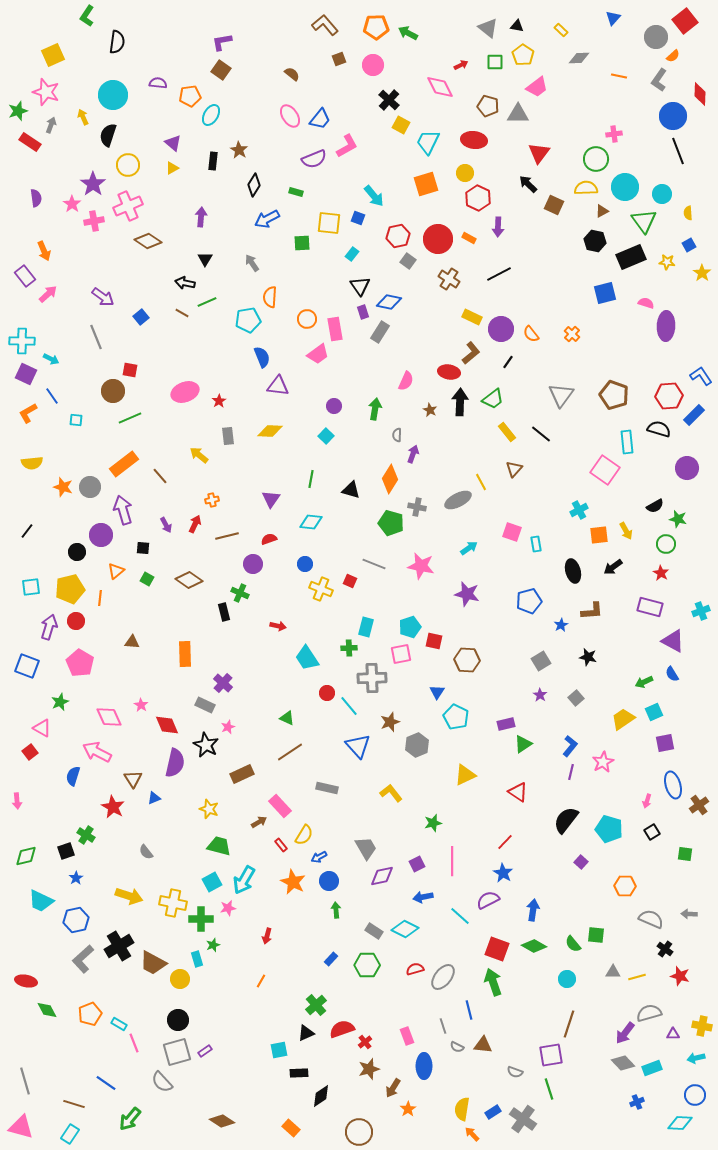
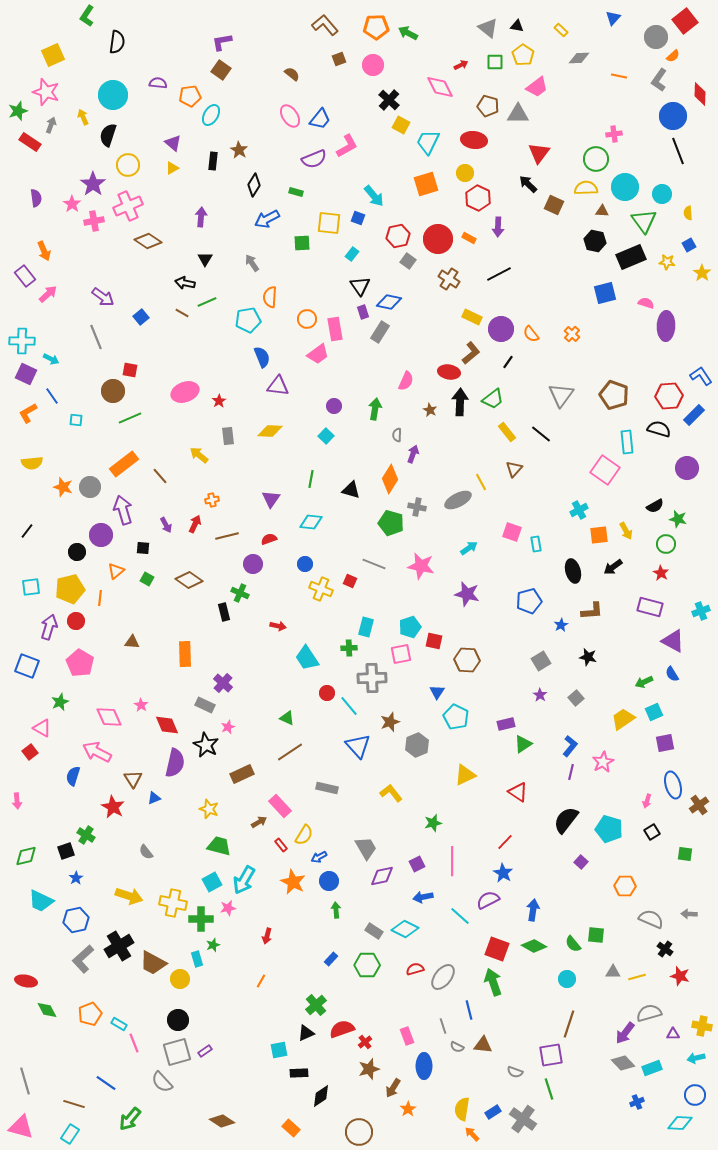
brown triangle at (602, 211): rotated 32 degrees clockwise
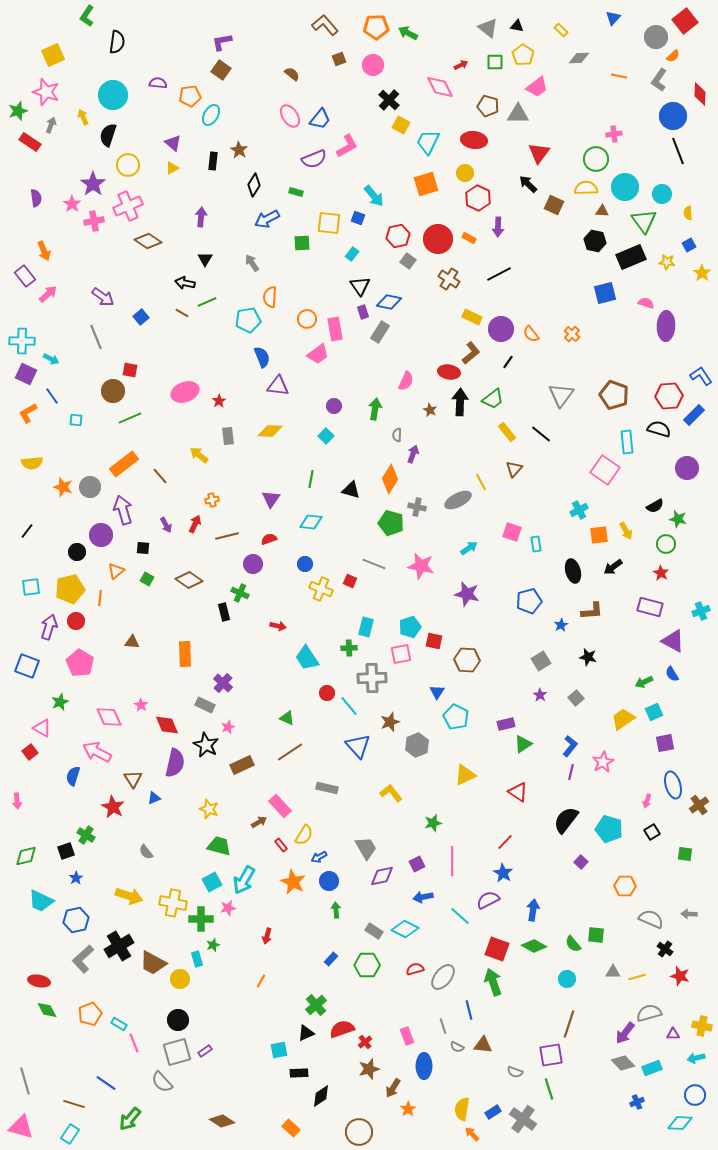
brown rectangle at (242, 774): moved 9 px up
red ellipse at (26, 981): moved 13 px right
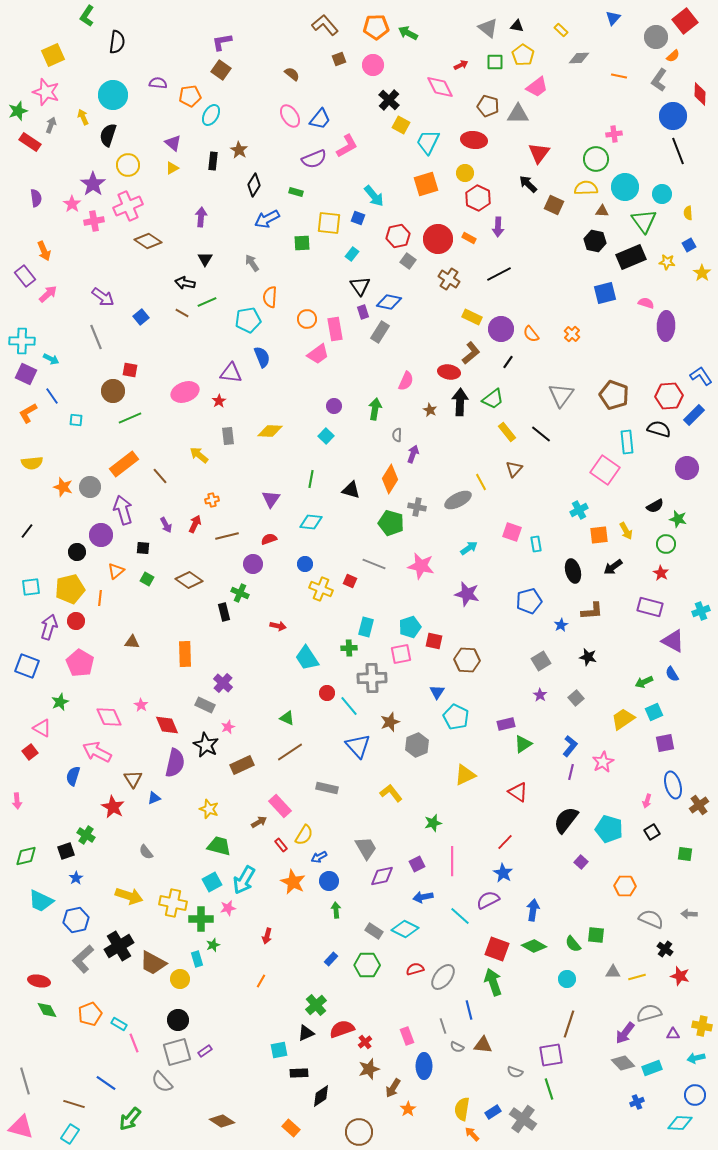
purple triangle at (278, 386): moved 47 px left, 13 px up
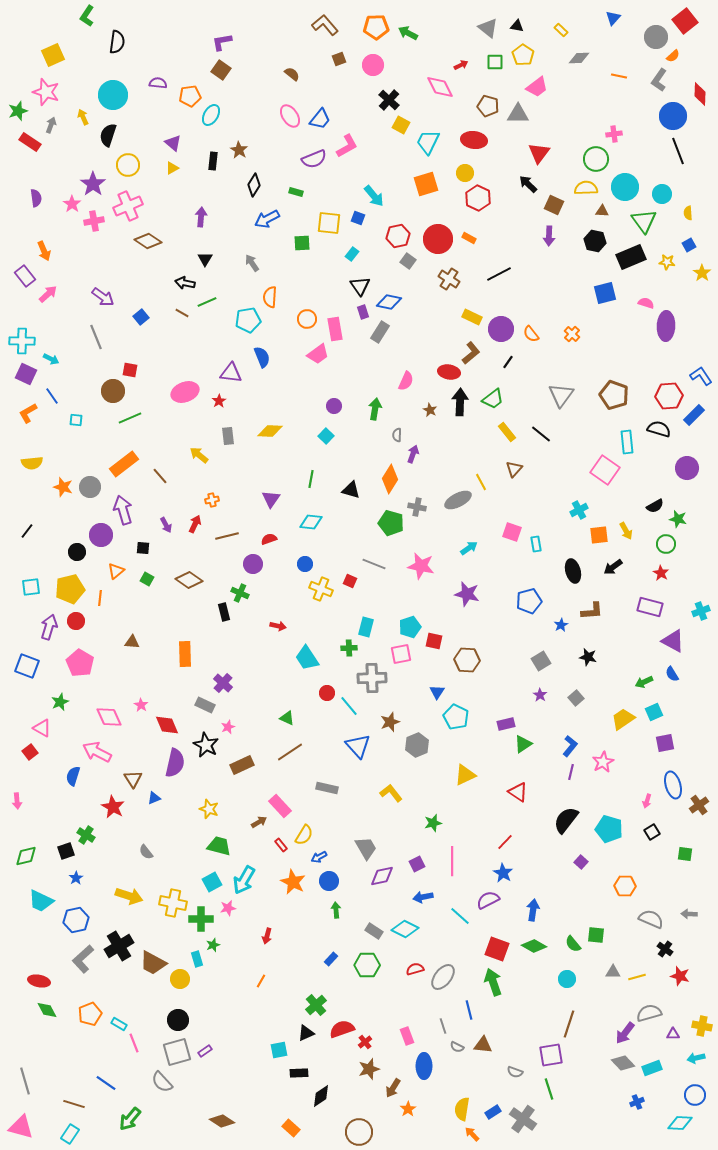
purple arrow at (498, 227): moved 51 px right, 9 px down
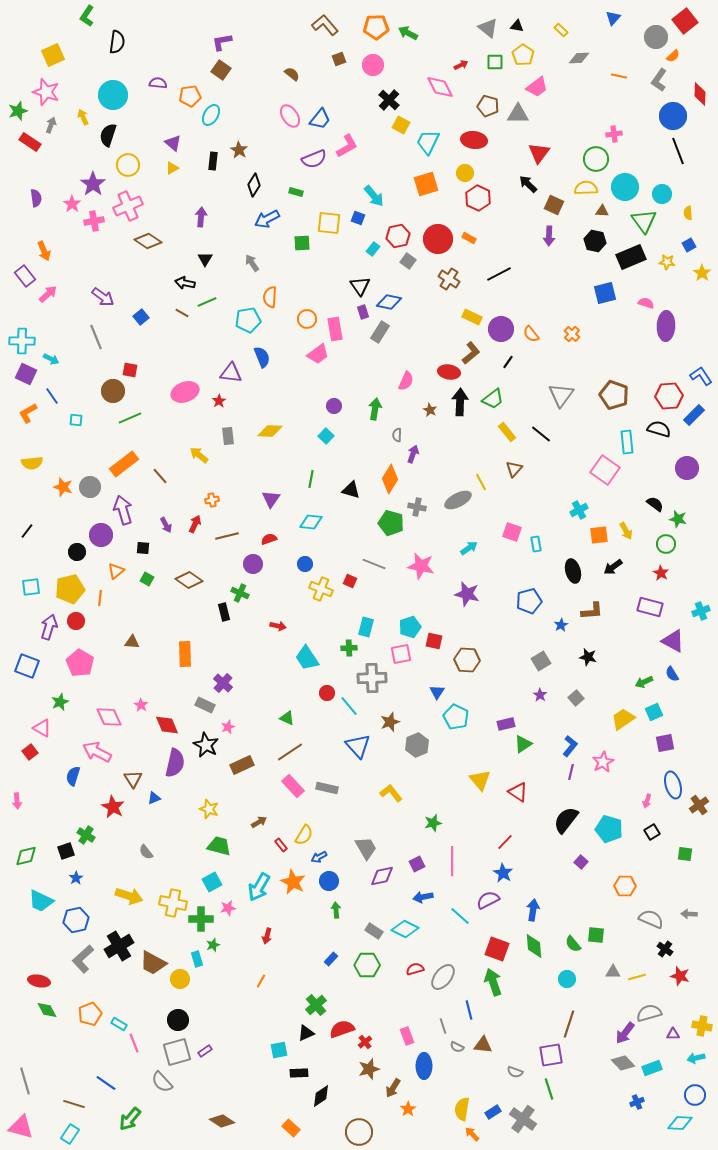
cyan rectangle at (352, 254): moved 21 px right, 5 px up
black semicircle at (655, 506): moved 2 px up; rotated 114 degrees counterclockwise
yellow triangle at (465, 775): moved 15 px right, 5 px down; rotated 45 degrees counterclockwise
pink rectangle at (280, 806): moved 13 px right, 20 px up
cyan arrow at (244, 880): moved 15 px right, 7 px down
green diamond at (534, 946): rotated 55 degrees clockwise
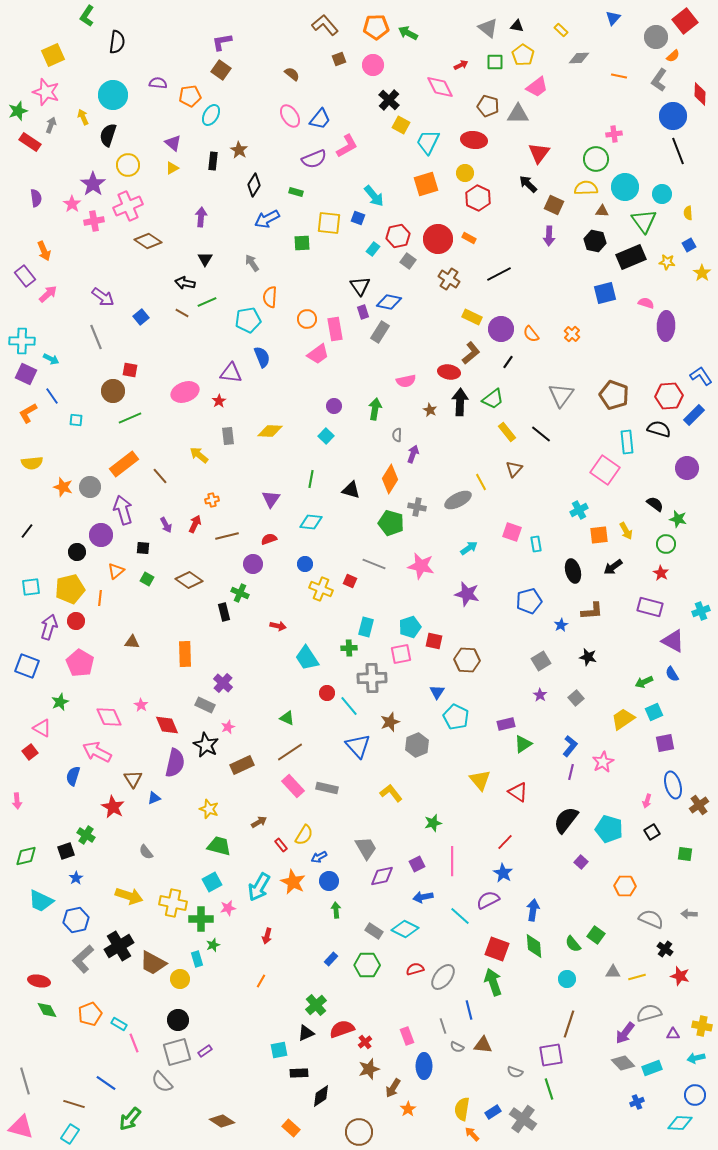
pink semicircle at (406, 381): rotated 54 degrees clockwise
green square at (596, 935): rotated 30 degrees clockwise
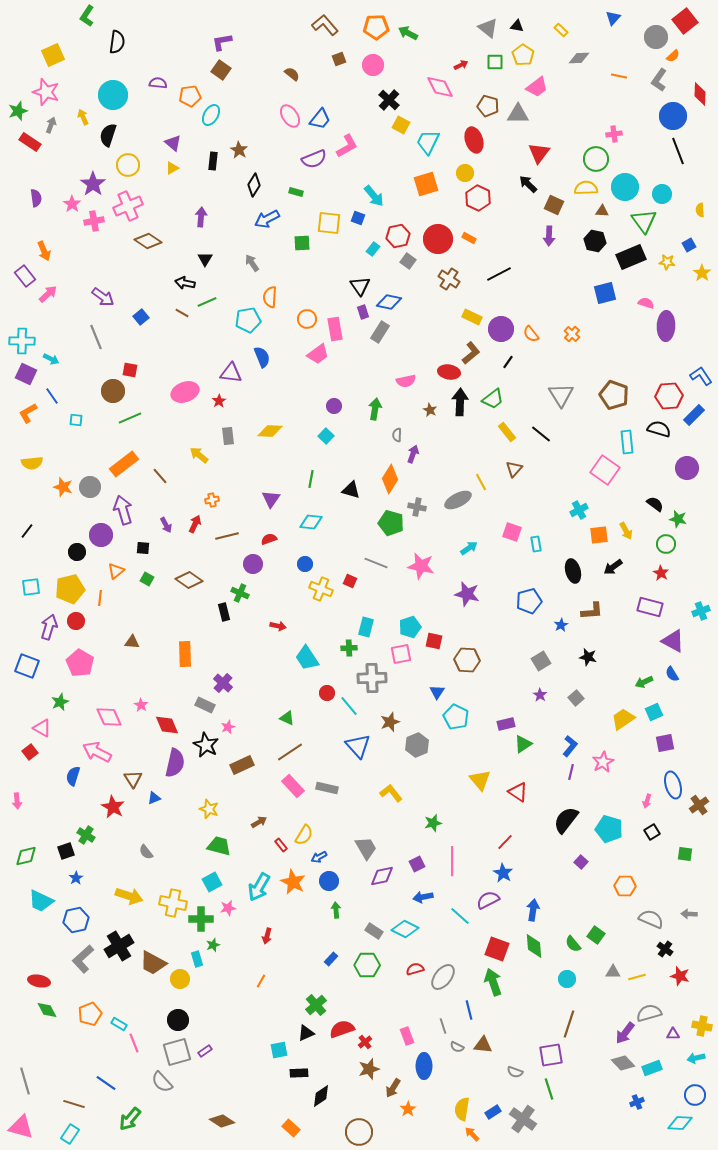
red ellipse at (474, 140): rotated 65 degrees clockwise
yellow semicircle at (688, 213): moved 12 px right, 3 px up
gray triangle at (561, 395): rotated 8 degrees counterclockwise
gray line at (374, 564): moved 2 px right, 1 px up
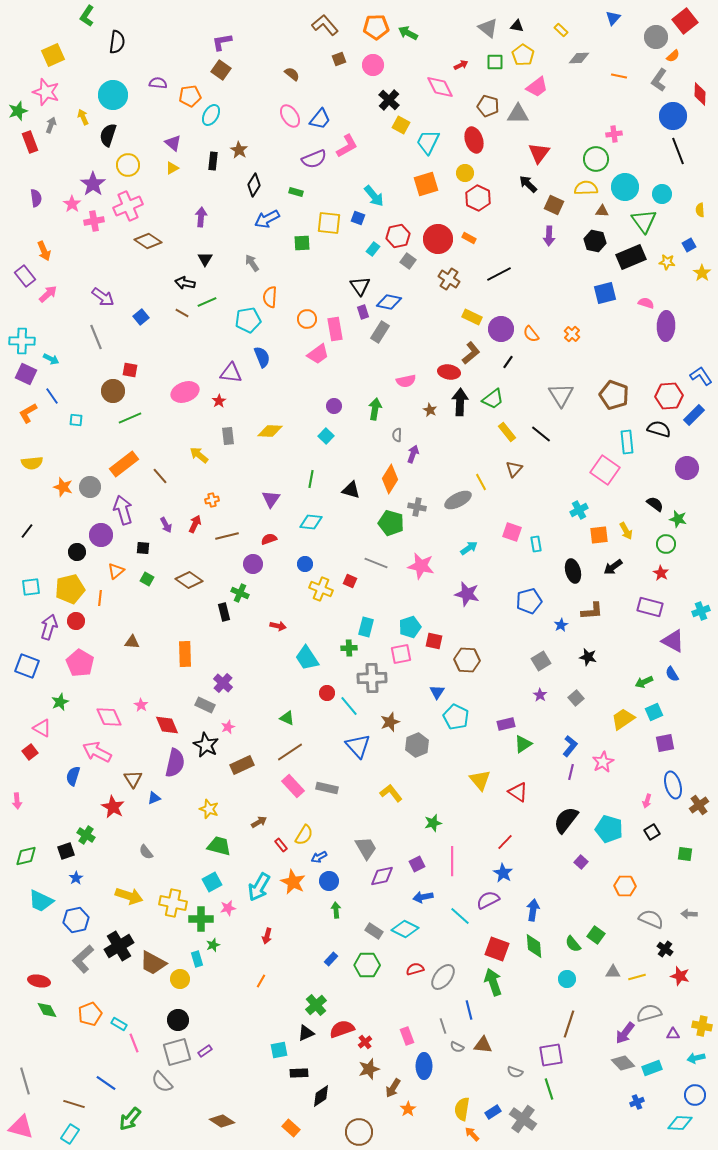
red rectangle at (30, 142): rotated 35 degrees clockwise
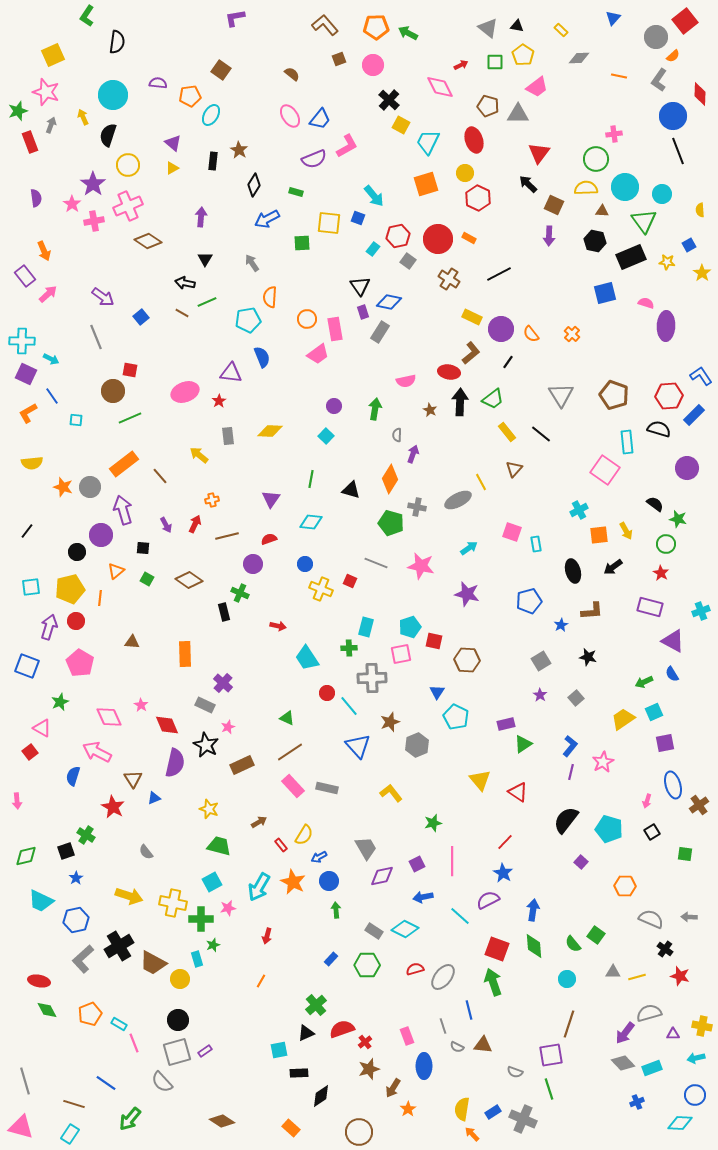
purple L-shape at (222, 42): moved 13 px right, 24 px up
gray arrow at (689, 914): moved 3 px down
gray cross at (523, 1119): rotated 12 degrees counterclockwise
